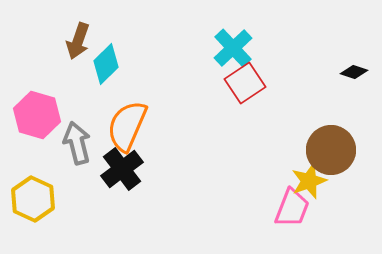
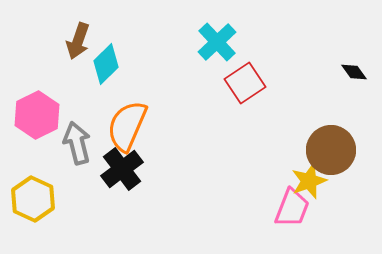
cyan cross: moved 16 px left, 6 px up
black diamond: rotated 36 degrees clockwise
pink hexagon: rotated 18 degrees clockwise
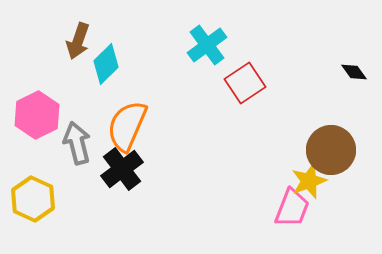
cyan cross: moved 10 px left, 3 px down; rotated 6 degrees clockwise
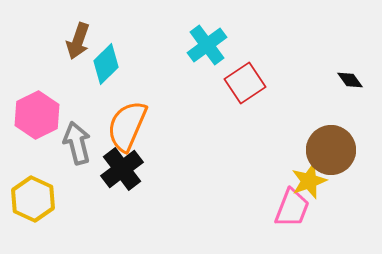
black diamond: moved 4 px left, 8 px down
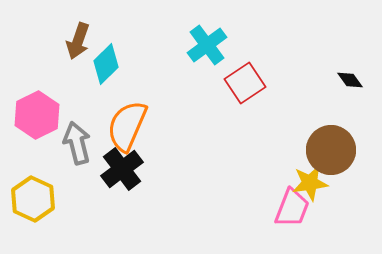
yellow star: moved 1 px right, 2 px down; rotated 12 degrees clockwise
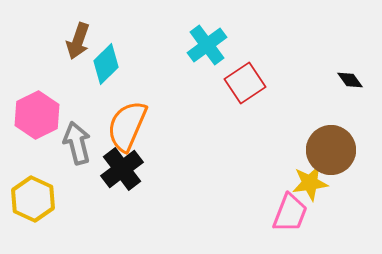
pink trapezoid: moved 2 px left, 5 px down
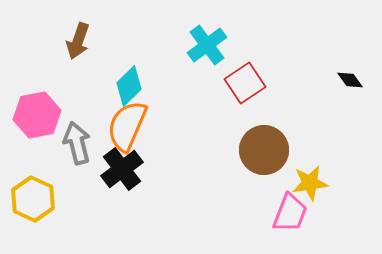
cyan diamond: moved 23 px right, 22 px down
pink hexagon: rotated 15 degrees clockwise
brown circle: moved 67 px left
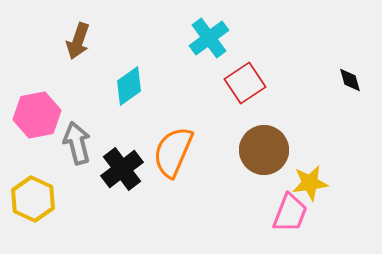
cyan cross: moved 2 px right, 7 px up
black diamond: rotated 20 degrees clockwise
cyan diamond: rotated 9 degrees clockwise
orange semicircle: moved 46 px right, 26 px down
